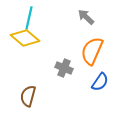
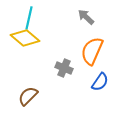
brown semicircle: rotated 30 degrees clockwise
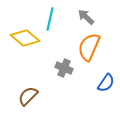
cyan line: moved 21 px right, 1 px down
orange semicircle: moved 3 px left, 4 px up
blue semicircle: moved 6 px right, 1 px down
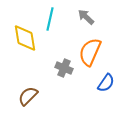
yellow diamond: rotated 40 degrees clockwise
orange semicircle: moved 1 px right, 5 px down
